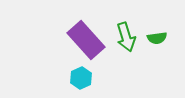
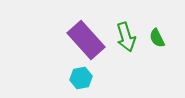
green semicircle: rotated 72 degrees clockwise
cyan hexagon: rotated 15 degrees clockwise
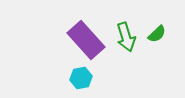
green semicircle: moved 4 px up; rotated 108 degrees counterclockwise
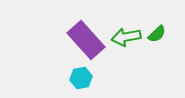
green arrow: rotated 96 degrees clockwise
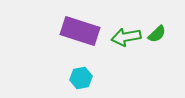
purple rectangle: moved 6 px left, 9 px up; rotated 30 degrees counterclockwise
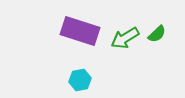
green arrow: moved 1 px left, 1 px down; rotated 20 degrees counterclockwise
cyan hexagon: moved 1 px left, 2 px down
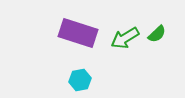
purple rectangle: moved 2 px left, 2 px down
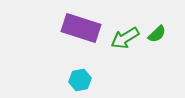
purple rectangle: moved 3 px right, 5 px up
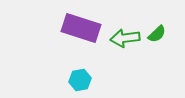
green arrow: rotated 24 degrees clockwise
